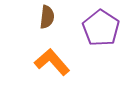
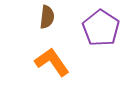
orange L-shape: rotated 6 degrees clockwise
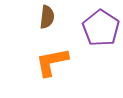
orange L-shape: rotated 66 degrees counterclockwise
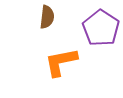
orange L-shape: moved 9 px right
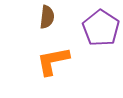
orange L-shape: moved 8 px left, 1 px up
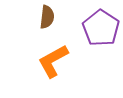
orange L-shape: rotated 18 degrees counterclockwise
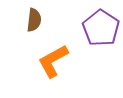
brown semicircle: moved 13 px left, 3 px down
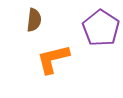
orange L-shape: moved 2 px up; rotated 15 degrees clockwise
